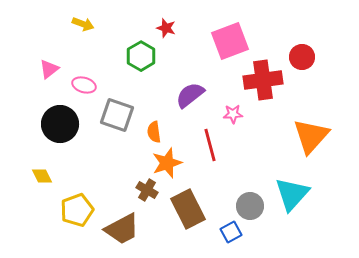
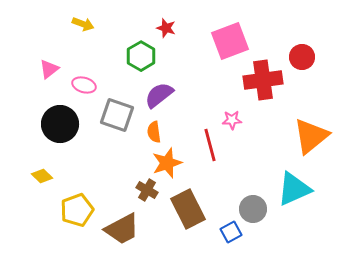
purple semicircle: moved 31 px left
pink star: moved 1 px left, 6 px down
orange triangle: rotated 9 degrees clockwise
yellow diamond: rotated 20 degrees counterclockwise
cyan triangle: moved 2 px right, 5 px up; rotated 24 degrees clockwise
gray circle: moved 3 px right, 3 px down
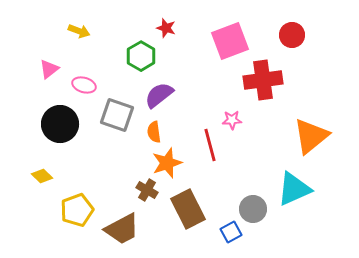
yellow arrow: moved 4 px left, 7 px down
red circle: moved 10 px left, 22 px up
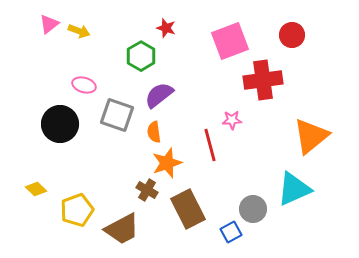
pink triangle: moved 45 px up
yellow diamond: moved 6 px left, 13 px down
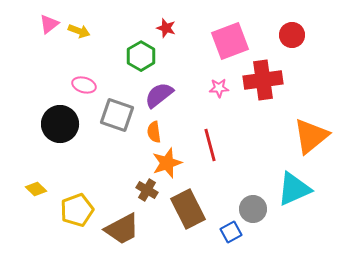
pink star: moved 13 px left, 32 px up
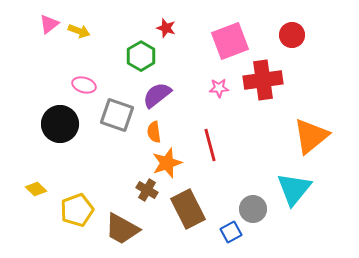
purple semicircle: moved 2 px left
cyan triangle: rotated 27 degrees counterclockwise
brown trapezoid: rotated 57 degrees clockwise
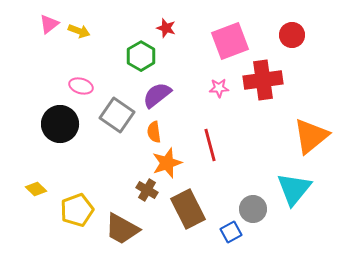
pink ellipse: moved 3 px left, 1 px down
gray square: rotated 16 degrees clockwise
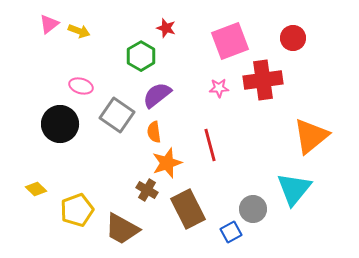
red circle: moved 1 px right, 3 px down
